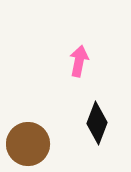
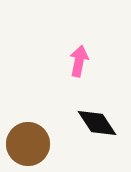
black diamond: rotated 54 degrees counterclockwise
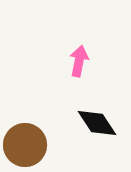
brown circle: moved 3 px left, 1 px down
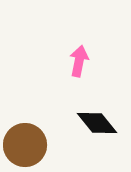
black diamond: rotated 6 degrees counterclockwise
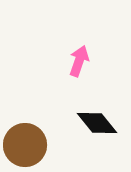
pink arrow: rotated 8 degrees clockwise
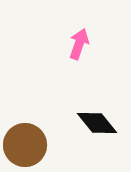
pink arrow: moved 17 px up
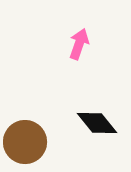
brown circle: moved 3 px up
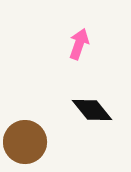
black diamond: moved 5 px left, 13 px up
